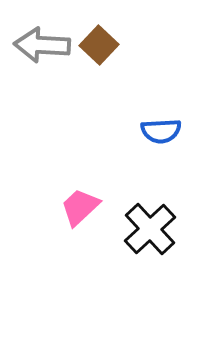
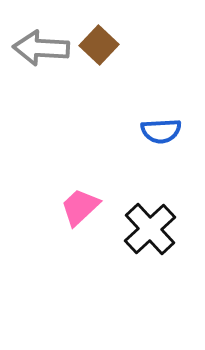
gray arrow: moved 1 px left, 3 px down
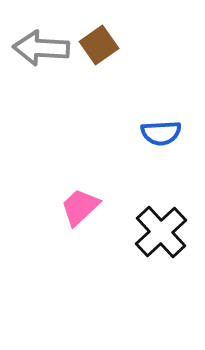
brown square: rotated 12 degrees clockwise
blue semicircle: moved 2 px down
black cross: moved 11 px right, 3 px down
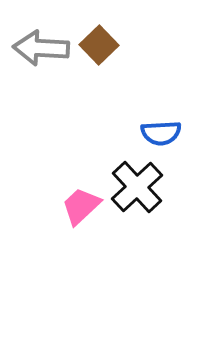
brown square: rotated 9 degrees counterclockwise
pink trapezoid: moved 1 px right, 1 px up
black cross: moved 24 px left, 45 px up
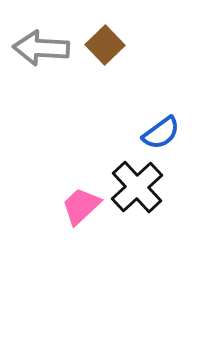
brown square: moved 6 px right
blue semicircle: rotated 33 degrees counterclockwise
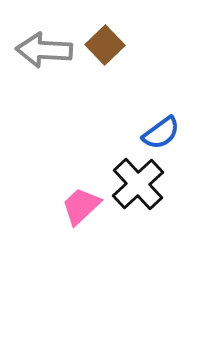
gray arrow: moved 3 px right, 2 px down
black cross: moved 1 px right, 3 px up
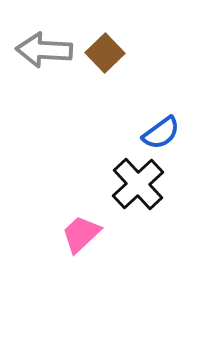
brown square: moved 8 px down
pink trapezoid: moved 28 px down
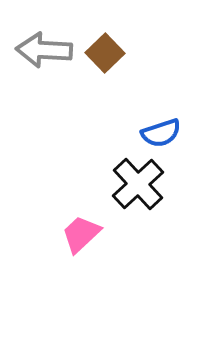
blue semicircle: rotated 18 degrees clockwise
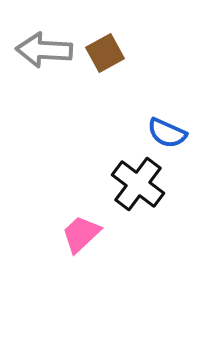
brown square: rotated 15 degrees clockwise
blue semicircle: moved 6 px right; rotated 42 degrees clockwise
black cross: rotated 10 degrees counterclockwise
